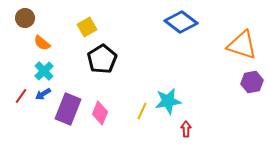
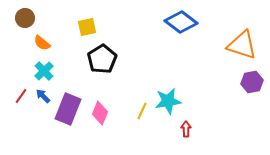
yellow square: rotated 18 degrees clockwise
blue arrow: moved 2 px down; rotated 77 degrees clockwise
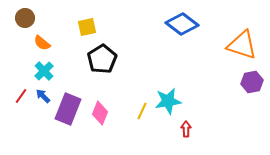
blue diamond: moved 1 px right, 2 px down
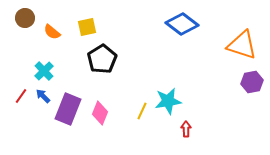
orange semicircle: moved 10 px right, 11 px up
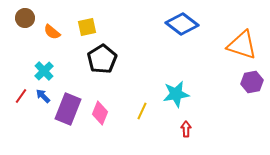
cyan star: moved 8 px right, 7 px up
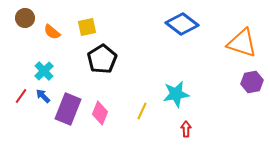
orange triangle: moved 2 px up
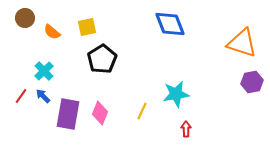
blue diamond: moved 12 px left; rotated 32 degrees clockwise
purple rectangle: moved 5 px down; rotated 12 degrees counterclockwise
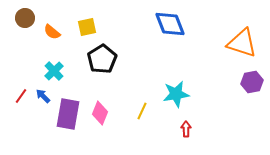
cyan cross: moved 10 px right
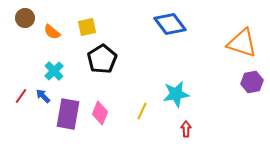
blue diamond: rotated 16 degrees counterclockwise
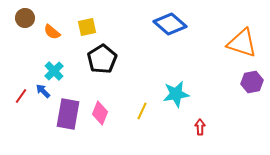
blue diamond: rotated 12 degrees counterclockwise
blue arrow: moved 5 px up
red arrow: moved 14 px right, 2 px up
